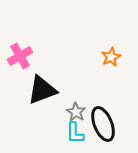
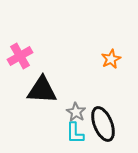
orange star: moved 2 px down
black triangle: rotated 24 degrees clockwise
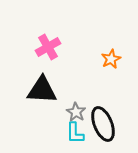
pink cross: moved 28 px right, 9 px up
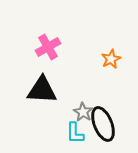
gray star: moved 7 px right
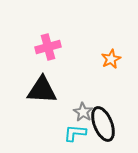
pink cross: rotated 15 degrees clockwise
cyan L-shape: rotated 95 degrees clockwise
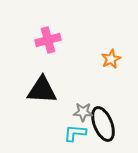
pink cross: moved 7 px up
gray star: rotated 30 degrees counterclockwise
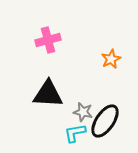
black triangle: moved 6 px right, 4 px down
gray star: rotated 12 degrees clockwise
black ellipse: moved 2 px right, 3 px up; rotated 56 degrees clockwise
cyan L-shape: rotated 15 degrees counterclockwise
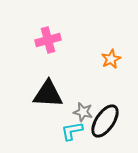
cyan L-shape: moved 3 px left, 2 px up
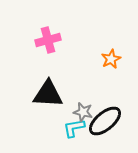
black ellipse: rotated 16 degrees clockwise
cyan L-shape: moved 2 px right, 3 px up
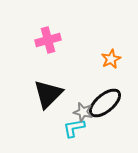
black triangle: rotated 48 degrees counterclockwise
black ellipse: moved 18 px up
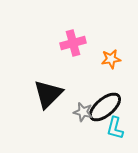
pink cross: moved 25 px right, 3 px down
orange star: rotated 18 degrees clockwise
black ellipse: moved 4 px down
cyan L-shape: moved 41 px right; rotated 65 degrees counterclockwise
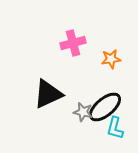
black triangle: rotated 20 degrees clockwise
